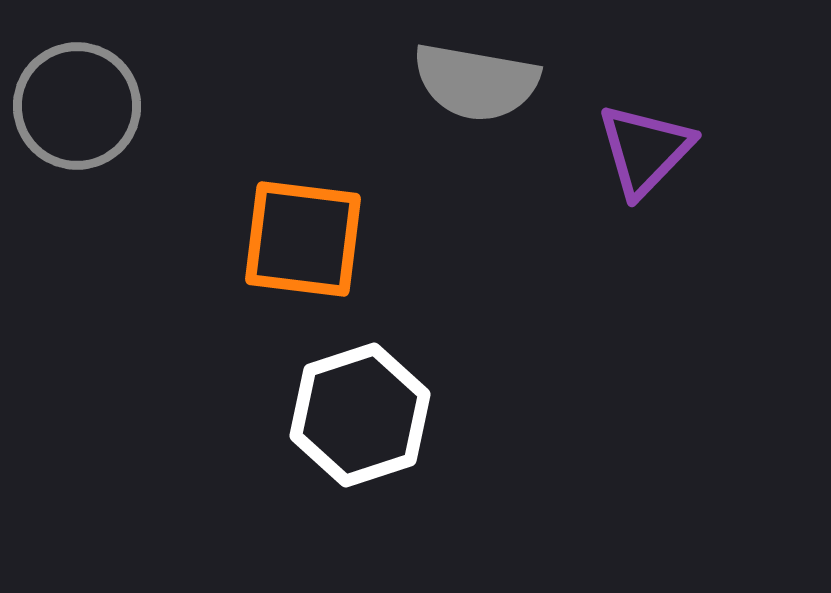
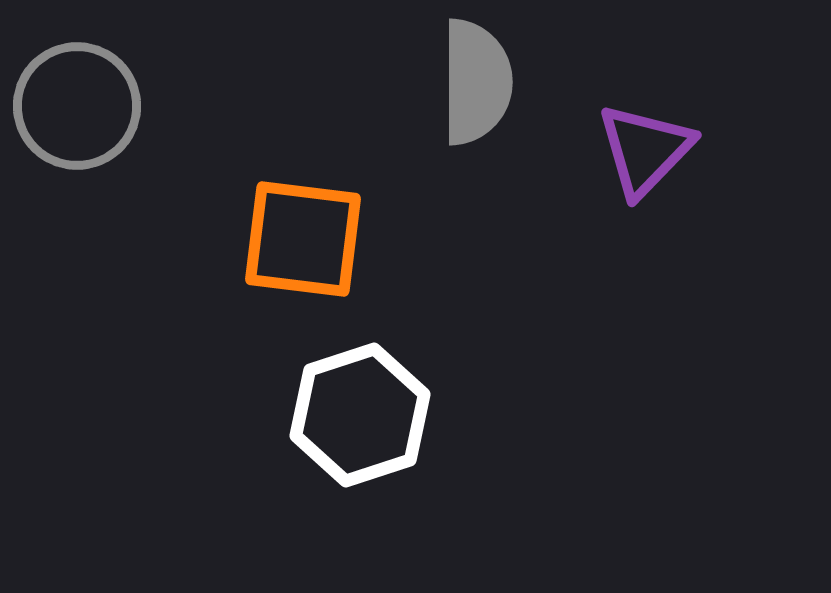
gray semicircle: rotated 100 degrees counterclockwise
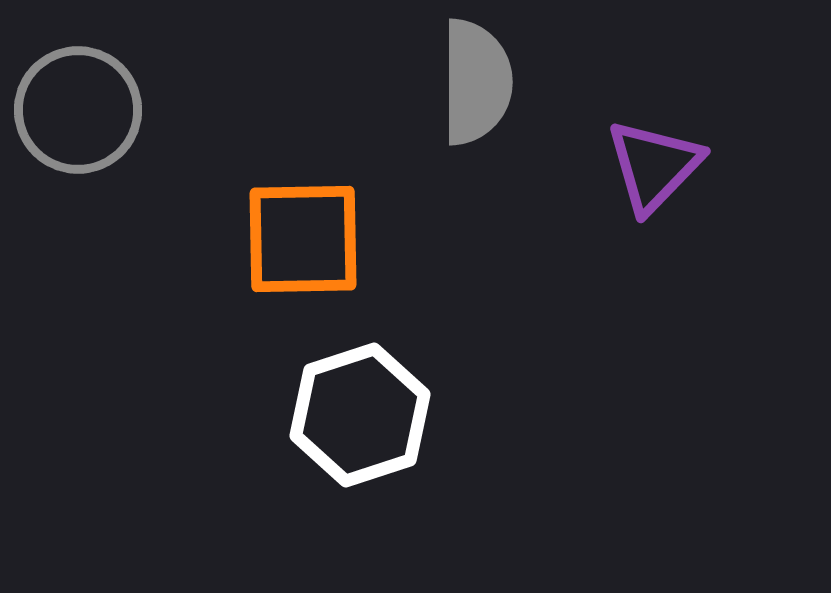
gray circle: moved 1 px right, 4 px down
purple triangle: moved 9 px right, 16 px down
orange square: rotated 8 degrees counterclockwise
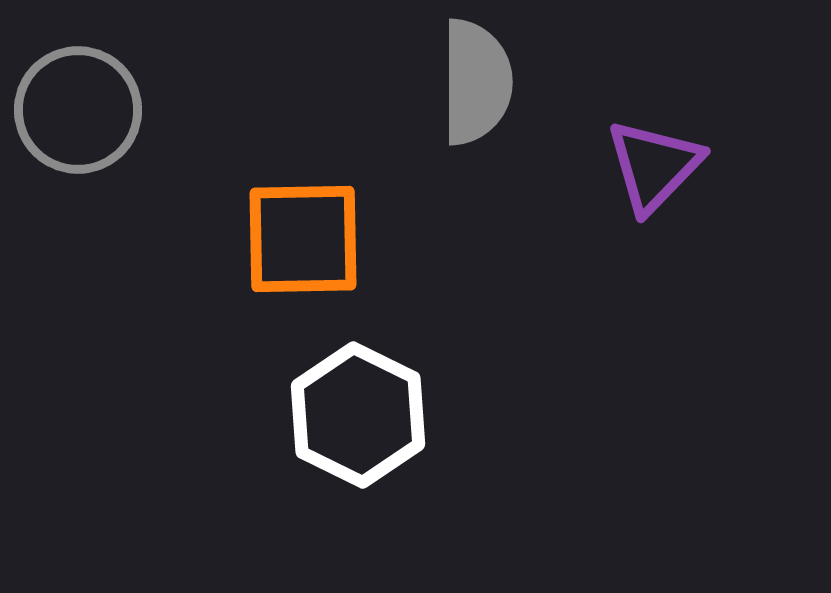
white hexagon: moved 2 px left; rotated 16 degrees counterclockwise
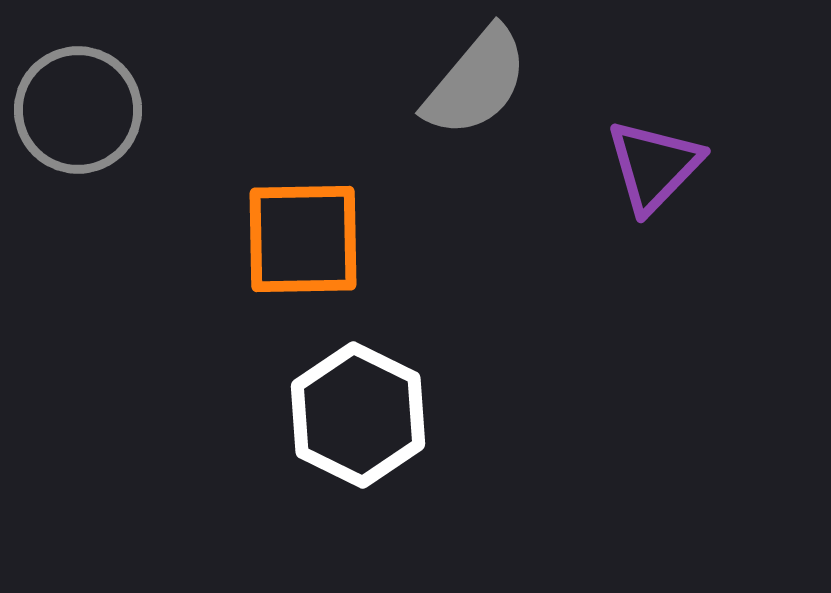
gray semicircle: rotated 40 degrees clockwise
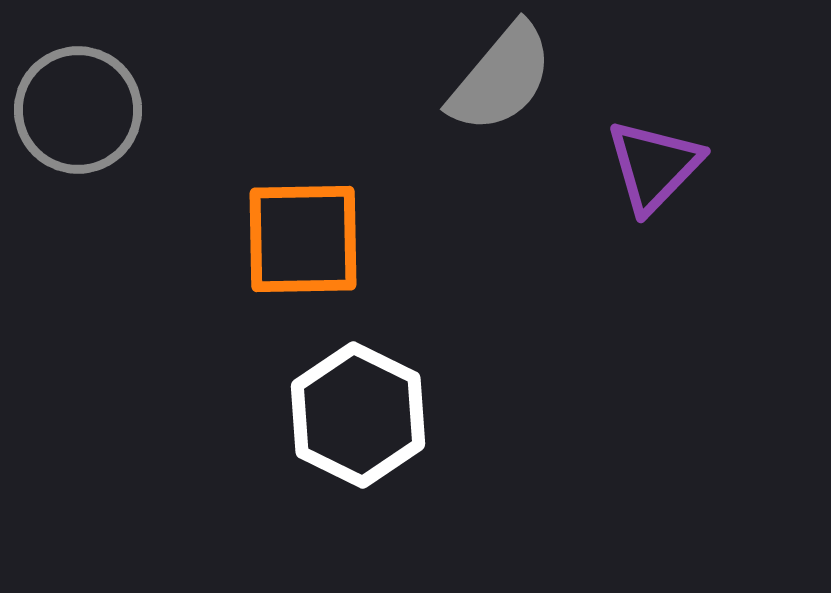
gray semicircle: moved 25 px right, 4 px up
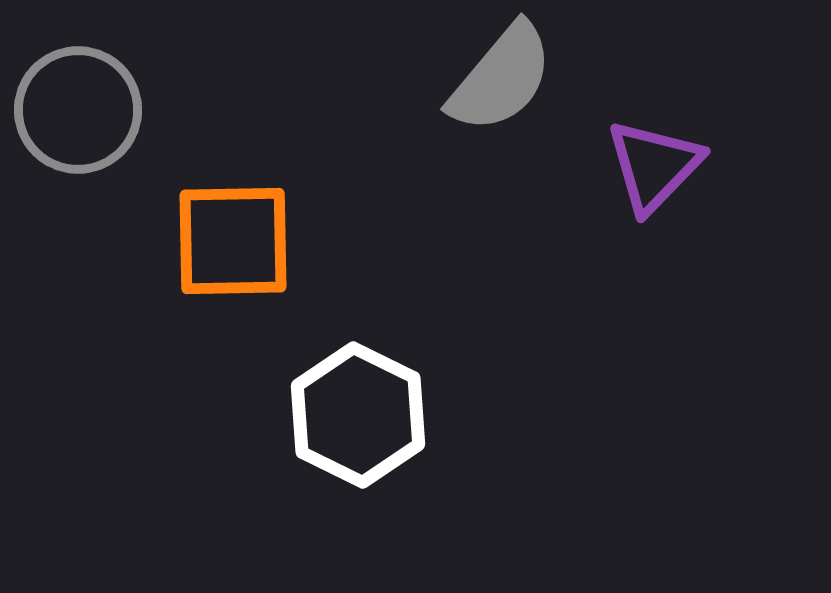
orange square: moved 70 px left, 2 px down
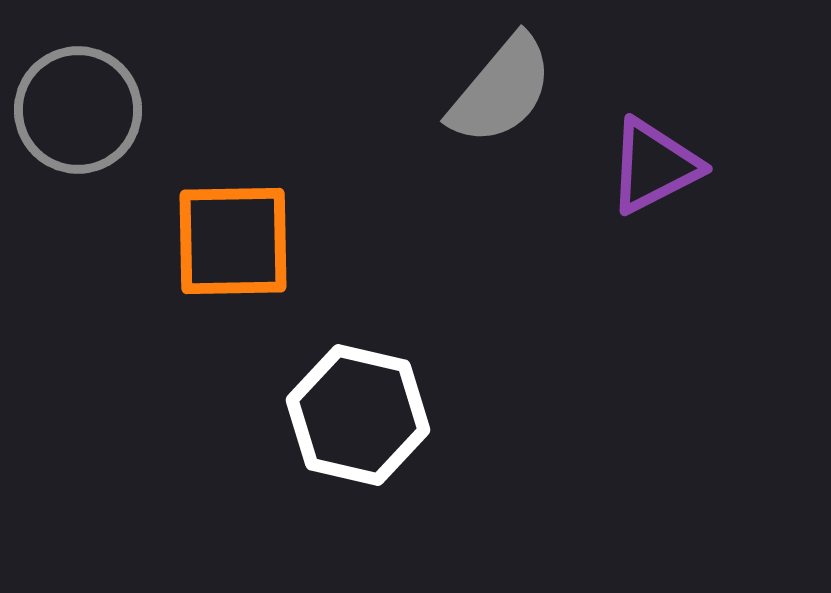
gray semicircle: moved 12 px down
purple triangle: rotated 19 degrees clockwise
white hexagon: rotated 13 degrees counterclockwise
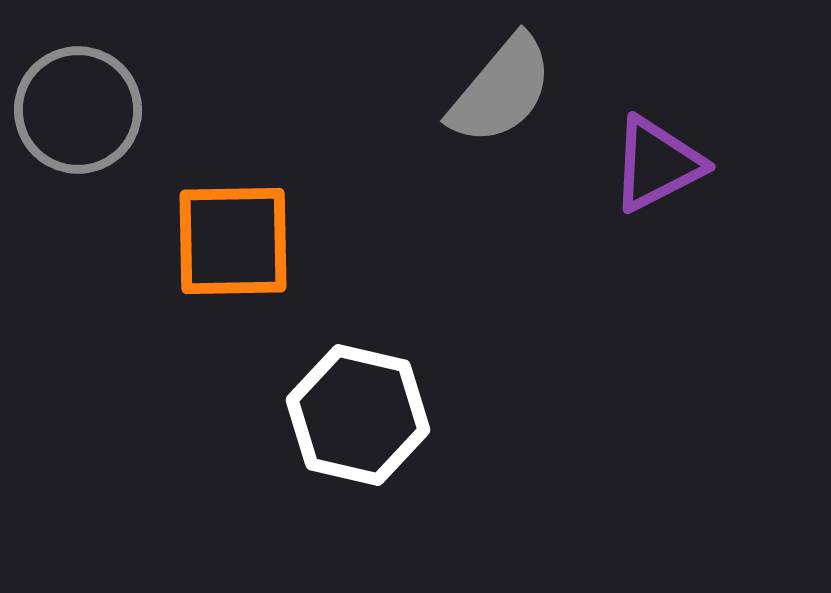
purple triangle: moved 3 px right, 2 px up
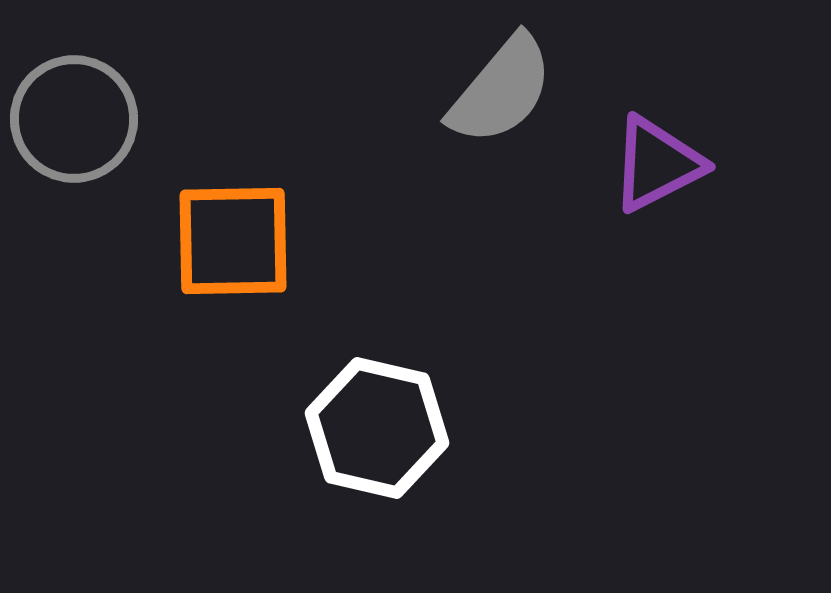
gray circle: moved 4 px left, 9 px down
white hexagon: moved 19 px right, 13 px down
